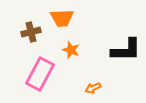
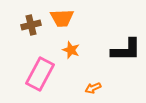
brown cross: moved 7 px up
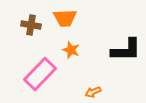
orange trapezoid: moved 3 px right
brown cross: rotated 24 degrees clockwise
pink rectangle: rotated 16 degrees clockwise
orange arrow: moved 4 px down
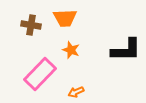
orange arrow: moved 17 px left
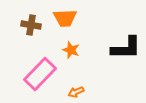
black L-shape: moved 2 px up
